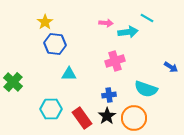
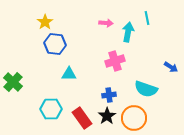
cyan line: rotated 48 degrees clockwise
cyan arrow: rotated 72 degrees counterclockwise
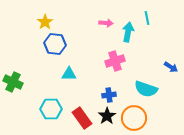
green cross: rotated 18 degrees counterclockwise
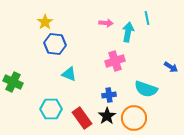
cyan triangle: rotated 21 degrees clockwise
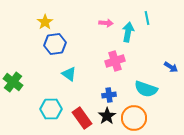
blue hexagon: rotated 15 degrees counterclockwise
cyan triangle: rotated 14 degrees clockwise
green cross: rotated 12 degrees clockwise
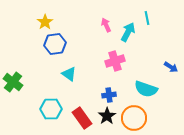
pink arrow: moved 2 px down; rotated 120 degrees counterclockwise
cyan arrow: rotated 18 degrees clockwise
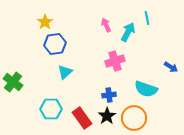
cyan triangle: moved 4 px left, 2 px up; rotated 42 degrees clockwise
